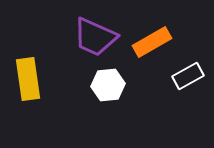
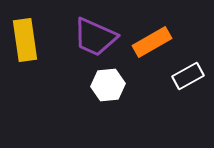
yellow rectangle: moved 3 px left, 39 px up
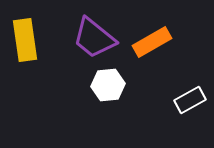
purple trapezoid: moved 1 px left, 1 px down; rotated 15 degrees clockwise
white rectangle: moved 2 px right, 24 px down
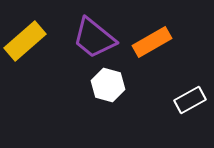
yellow rectangle: moved 1 px down; rotated 57 degrees clockwise
white hexagon: rotated 20 degrees clockwise
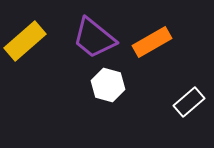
white rectangle: moved 1 px left, 2 px down; rotated 12 degrees counterclockwise
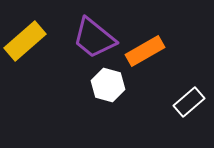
orange rectangle: moved 7 px left, 9 px down
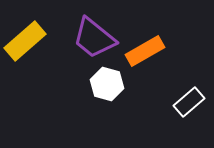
white hexagon: moved 1 px left, 1 px up
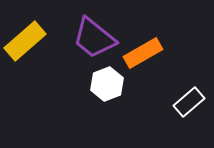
orange rectangle: moved 2 px left, 2 px down
white hexagon: rotated 24 degrees clockwise
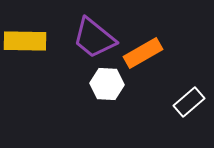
yellow rectangle: rotated 42 degrees clockwise
white hexagon: rotated 24 degrees clockwise
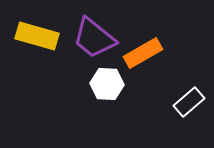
yellow rectangle: moved 12 px right, 5 px up; rotated 15 degrees clockwise
